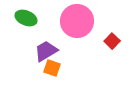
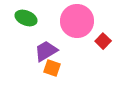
red square: moved 9 px left
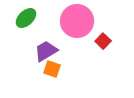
green ellipse: rotated 65 degrees counterclockwise
orange square: moved 1 px down
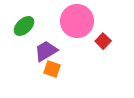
green ellipse: moved 2 px left, 8 px down
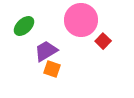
pink circle: moved 4 px right, 1 px up
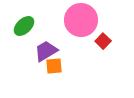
orange square: moved 2 px right, 3 px up; rotated 24 degrees counterclockwise
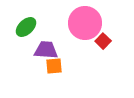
pink circle: moved 4 px right, 3 px down
green ellipse: moved 2 px right, 1 px down
purple trapezoid: moved 1 px up; rotated 35 degrees clockwise
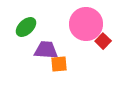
pink circle: moved 1 px right, 1 px down
orange square: moved 5 px right, 2 px up
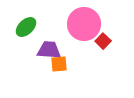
pink circle: moved 2 px left
purple trapezoid: moved 3 px right
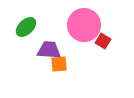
pink circle: moved 1 px down
red square: rotated 14 degrees counterclockwise
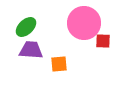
pink circle: moved 2 px up
red square: rotated 28 degrees counterclockwise
purple trapezoid: moved 18 px left
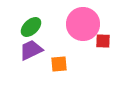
pink circle: moved 1 px left, 1 px down
green ellipse: moved 5 px right
purple trapezoid: rotated 30 degrees counterclockwise
